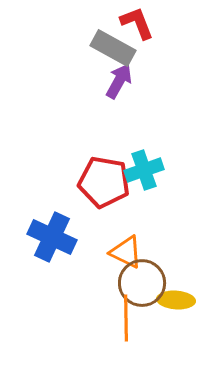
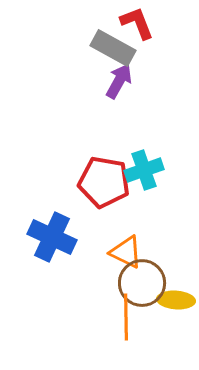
orange line: moved 1 px up
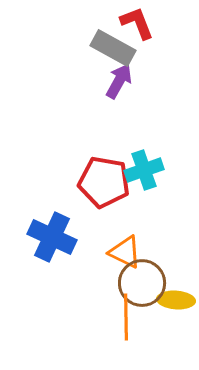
orange triangle: moved 1 px left
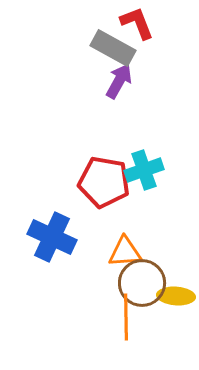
orange triangle: rotated 30 degrees counterclockwise
yellow ellipse: moved 4 px up
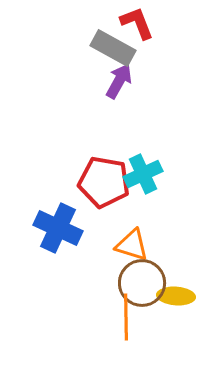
cyan cross: moved 1 px left, 4 px down; rotated 6 degrees counterclockwise
blue cross: moved 6 px right, 9 px up
orange triangle: moved 7 px right, 7 px up; rotated 21 degrees clockwise
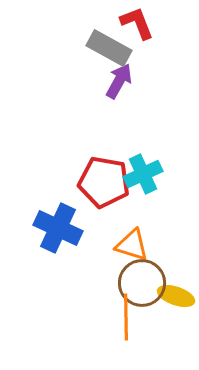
gray rectangle: moved 4 px left
yellow ellipse: rotated 15 degrees clockwise
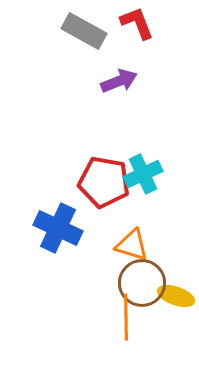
gray rectangle: moved 25 px left, 17 px up
purple arrow: rotated 39 degrees clockwise
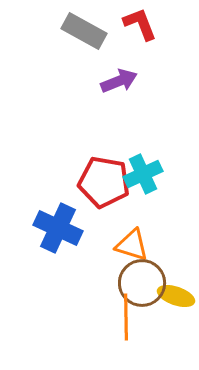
red L-shape: moved 3 px right, 1 px down
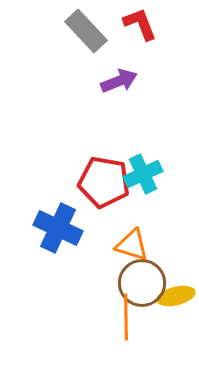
gray rectangle: moved 2 px right; rotated 18 degrees clockwise
yellow ellipse: rotated 33 degrees counterclockwise
